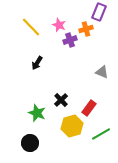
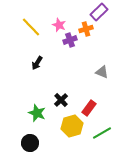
purple rectangle: rotated 24 degrees clockwise
green line: moved 1 px right, 1 px up
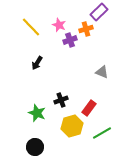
black cross: rotated 24 degrees clockwise
black circle: moved 5 px right, 4 px down
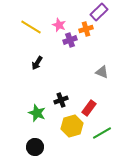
yellow line: rotated 15 degrees counterclockwise
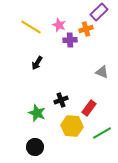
purple cross: rotated 16 degrees clockwise
yellow hexagon: rotated 20 degrees clockwise
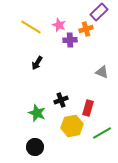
red rectangle: moved 1 px left; rotated 21 degrees counterclockwise
yellow hexagon: rotated 15 degrees counterclockwise
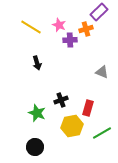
black arrow: rotated 48 degrees counterclockwise
